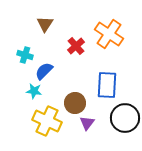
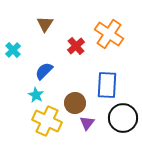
cyan cross: moved 12 px left, 5 px up; rotated 28 degrees clockwise
cyan star: moved 2 px right, 4 px down; rotated 21 degrees clockwise
black circle: moved 2 px left
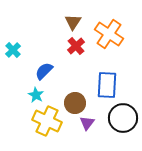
brown triangle: moved 28 px right, 2 px up
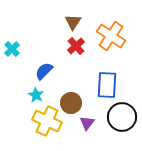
orange cross: moved 2 px right, 2 px down
cyan cross: moved 1 px left, 1 px up
brown circle: moved 4 px left
black circle: moved 1 px left, 1 px up
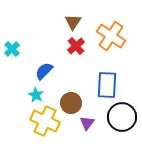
yellow cross: moved 2 px left
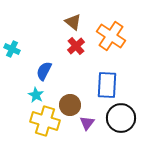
brown triangle: rotated 24 degrees counterclockwise
cyan cross: rotated 21 degrees counterclockwise
blue semicircle: rotated 18 degrees counterclockwise
brown circle: moved 1 px left, 2 px down
black circle: moved 1 px left, 1 px down
yellow cross: rotated 8 degrees counterclockwise
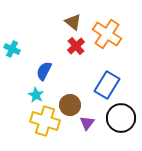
orange cross: moved 4 px left, 2 px up
blue rectangle: rotated 28 degrees clockwise
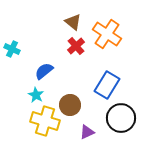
blue semicircle: rotated 24 degrees clockwise
purple triangle: moved 9 px down; rotated 28 degrees clockwise
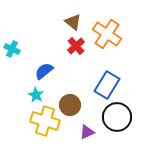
black circle: moved 4 px left, 1 px up
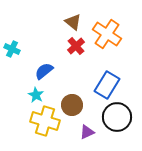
brown circle: moved 2 px right
